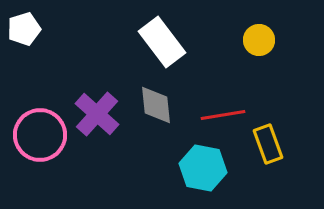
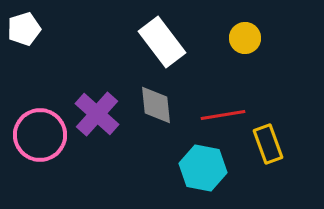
yellow circle: moved 14 px left, 2 px up
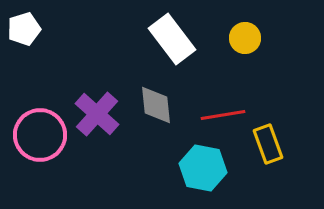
white rectangle: moved 10 px right, 3 px up
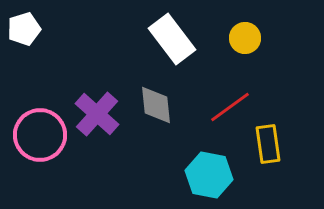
red line: moved 7 px right, 8 px up; rotated 27 degrees counterclockwise
yellow rectangle: rotated 12 degrees clockwise
cyan hexagon: moved 6 px right, 7 px down
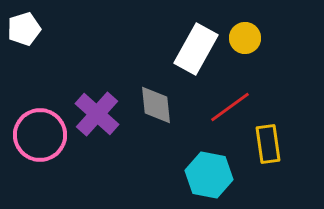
white rectangle: moved 24 px right, 10 px down; rotated 66 degrees clockwise
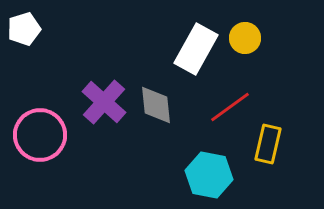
purple cross: moved 7 px right, 12 px up
yellow rectangle: rotated 21 degrees clockwise
